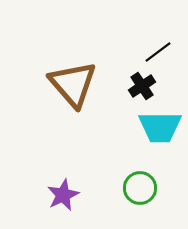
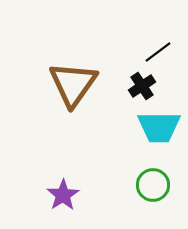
brown triangle: rotated 16 degrees clockwise
cyan trapezoid: moved 1 px left
green circle: moved 13 px right, 3 px up
purple star: rotated 8 degrees counterclockwise
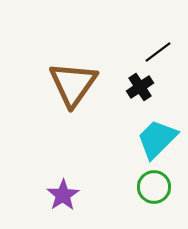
black cross: moved 2 px left, 1 px down
cyan trapezoid: moved 2 px left, 12 px down; rotated 135 degrees clockwise
green circle: moved 1 px right, 2 px down
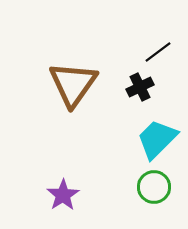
black cross: rotated 8 degrees clockwise
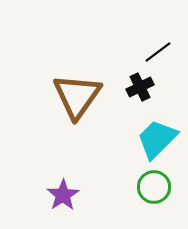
brown triangle: moved 4 px right, 12 px down
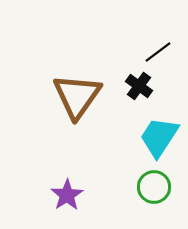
black cross: moved 1 px left, 1 px up; rotated 28 degrees counterclockwise
cyan trapezoid: moved 2 px right, 2 px up; rotated 12 degrees counterclockwise
purple star: moved 4 px right
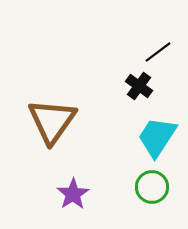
brown triangle: moved 25 px left, 25 px down
cyan trapezoid: moved 2 px left
green circle: moved 2 px left
purple star: moved 6 px right, 1 px up
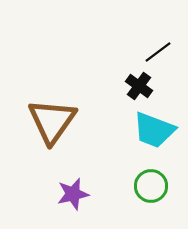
cyan trapezoid: moved 3 px left, 7 px up; rotated 102 degrees counterclockwise
green circle: moved 1 px left, 1 px up
purple star: rotated 20 degrees clockwise
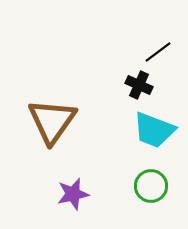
black cross: moved 1 px up; rotated 12 degrees counterclockwise
